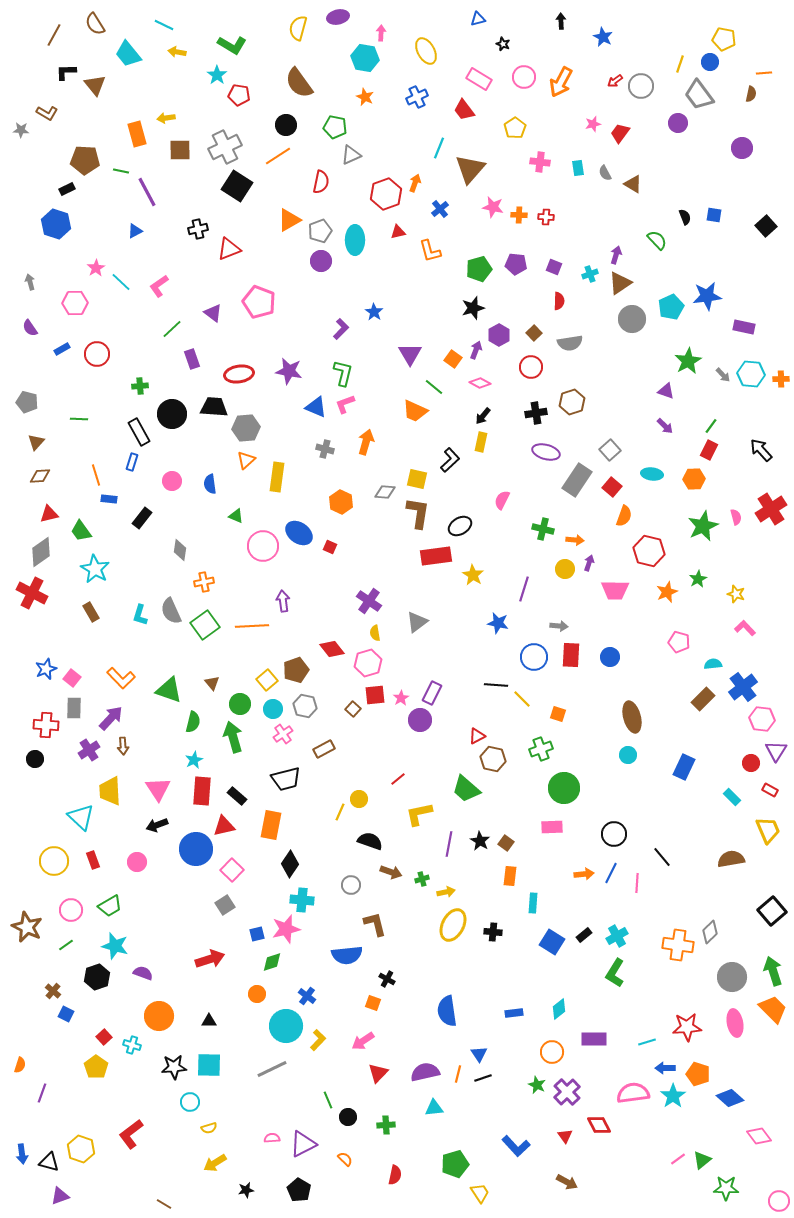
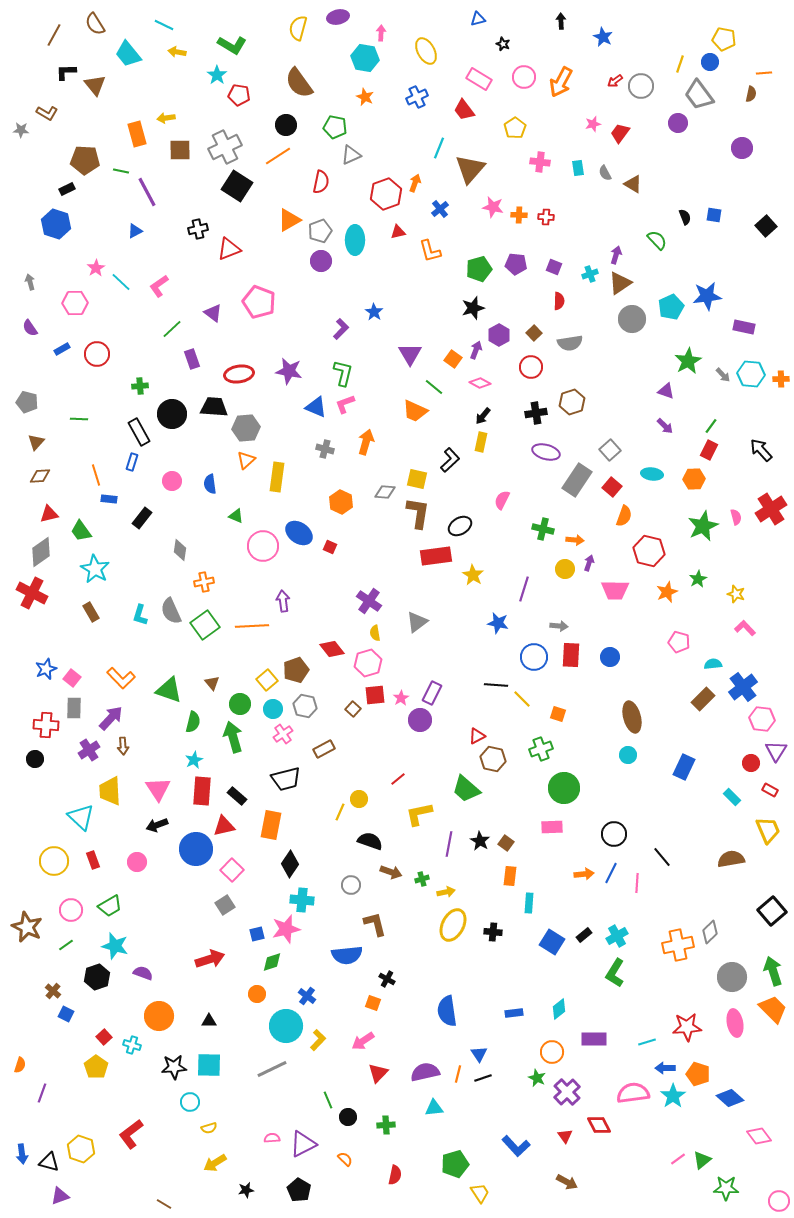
cyan rectangle at (533, 903): moved 4 px left
orange cross at (678, 945): rotated 20 degrees counterclockwise
green star at (537, 1085): moved 7 px up
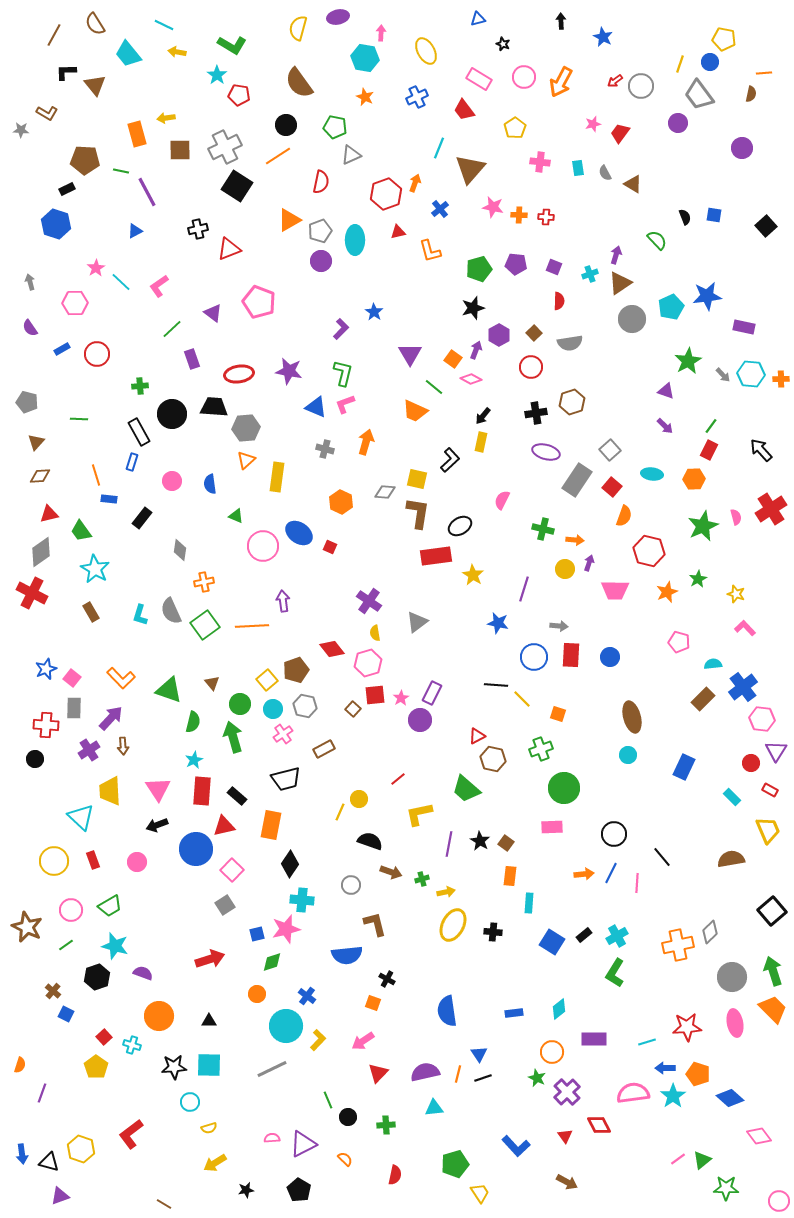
pink diamond at (480, 383): moved 9 px left, 4 px up
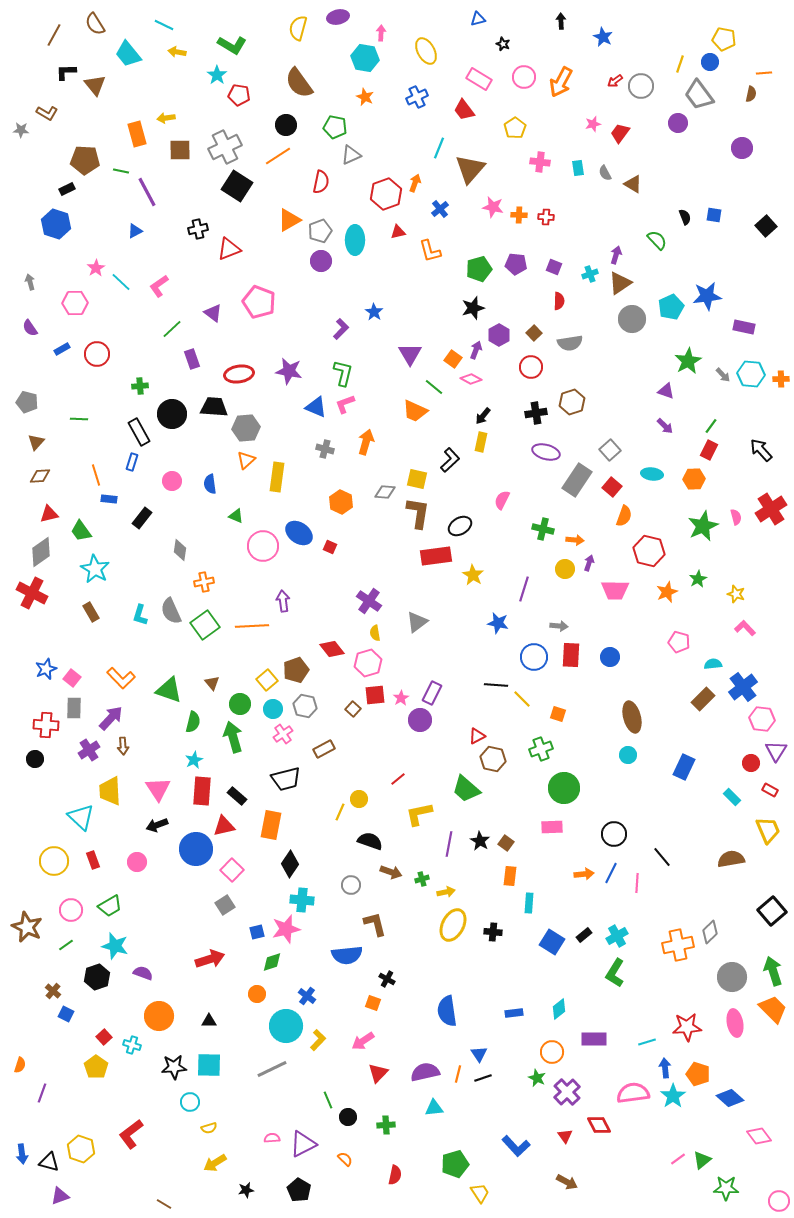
blue square at (257, 934): moved 2 px up
blue arrow at (665, 1068): rotated 84 degrees clockwise
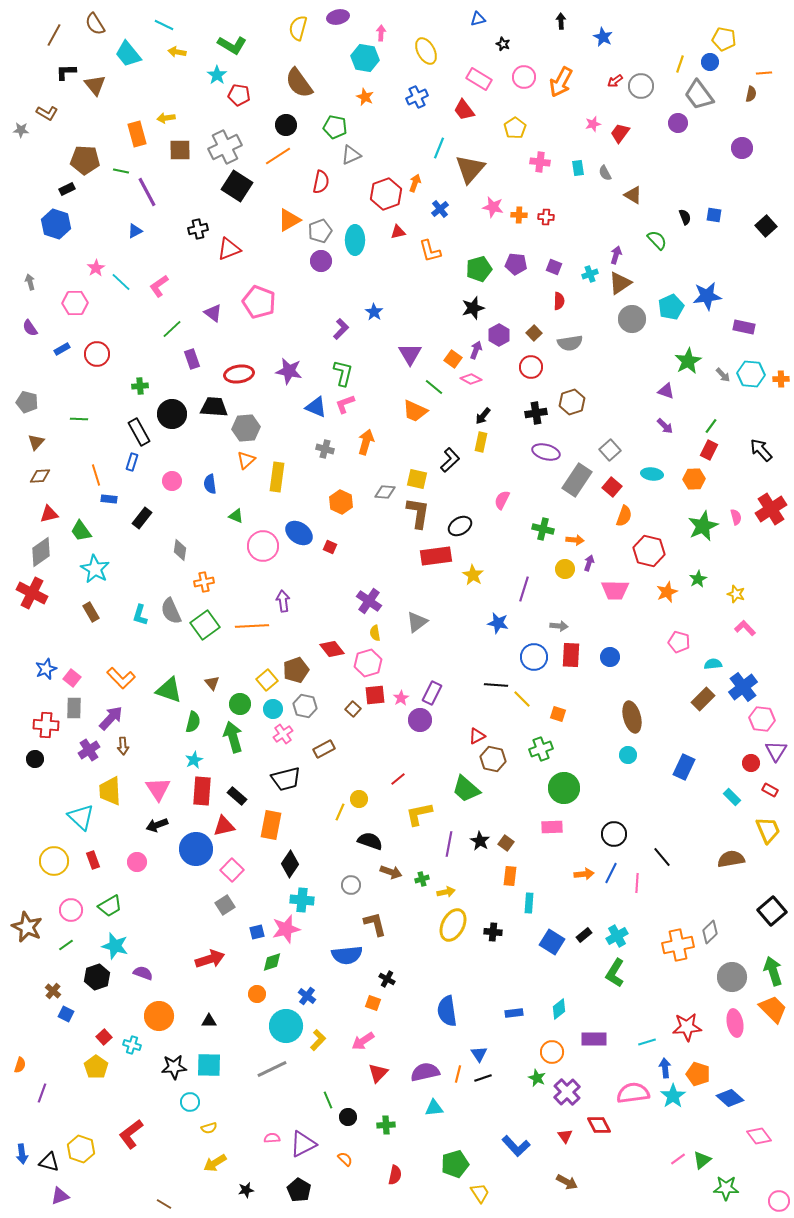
brown triangle at (633, 184): moved 11 px down
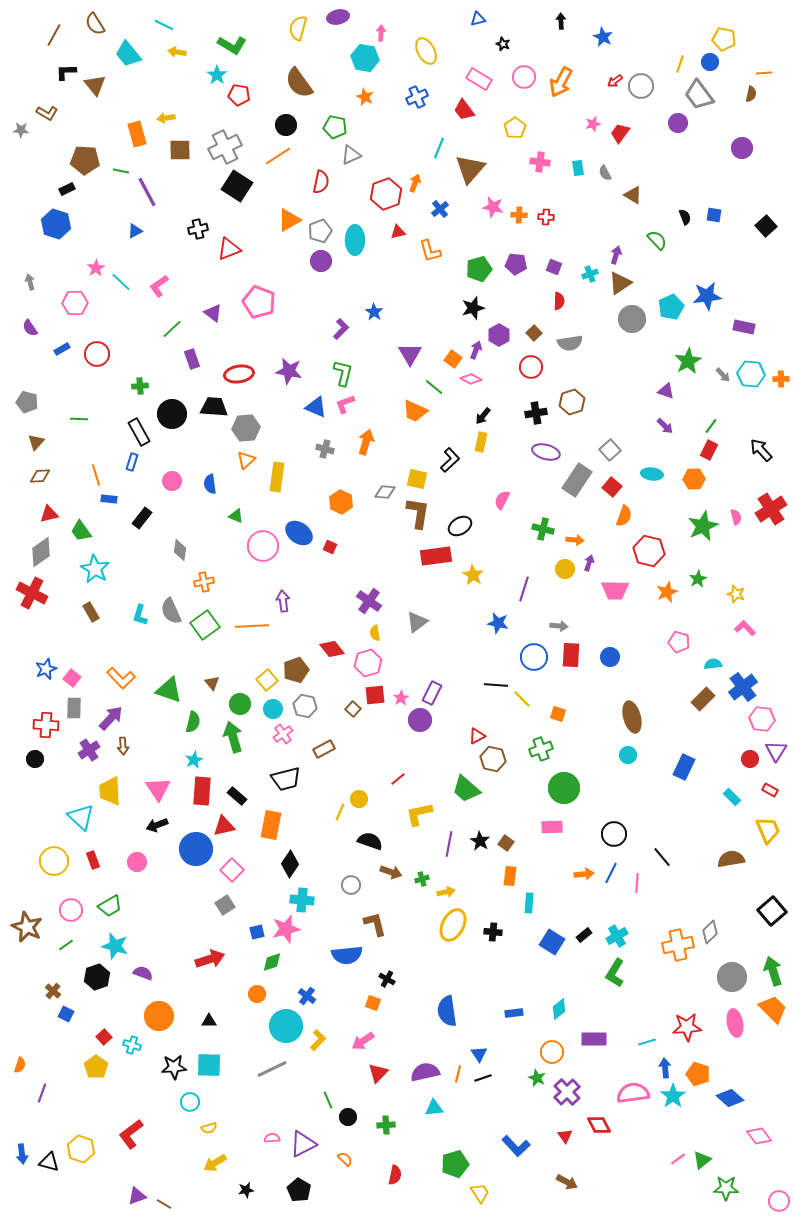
red circle at (751, 763): moved 1 px left, 4 px up
purple triangle at (60, 1196): moved 77 px right
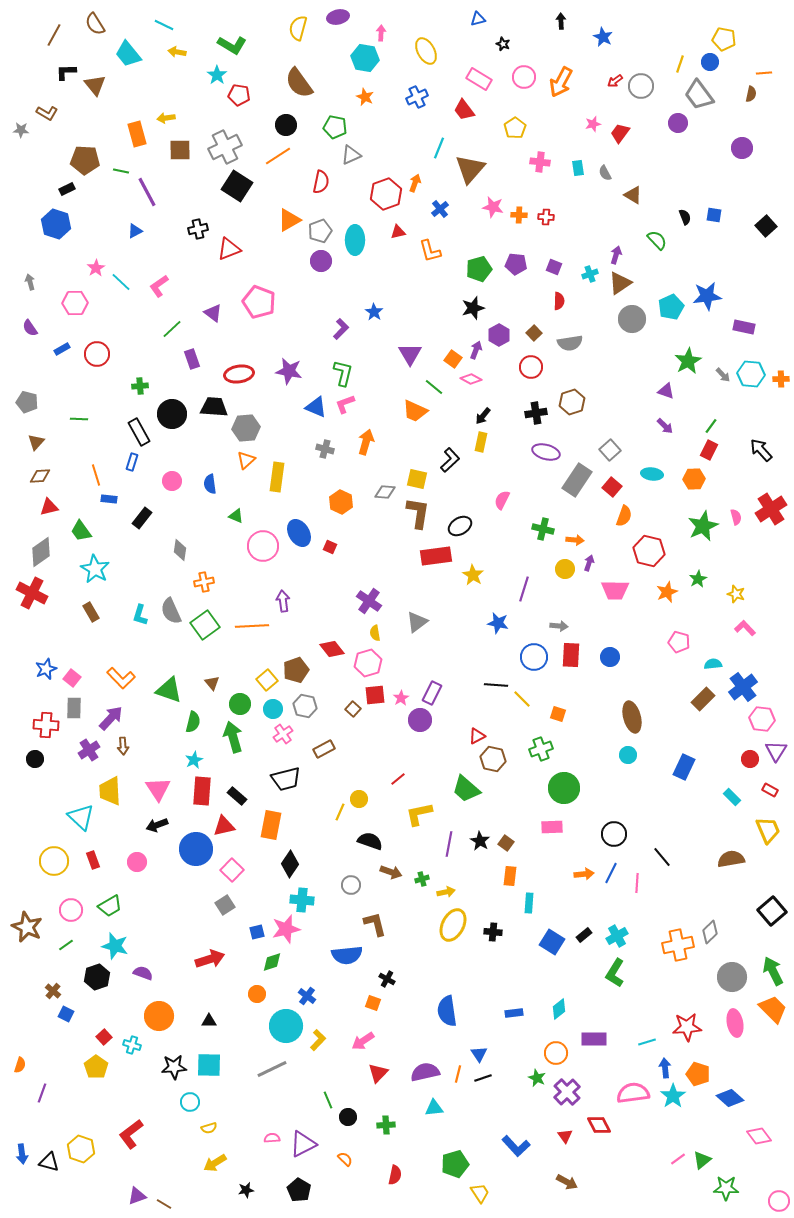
red triangle at (49, 514): moved 7 px up
blue ellipse at (299, 533): rotated 24 degrees clockwise
green arrow at (773, 971): rotated 8 degrees counterclockwise
orange circle at (552, 1052): moved 4 px right, 1 px down
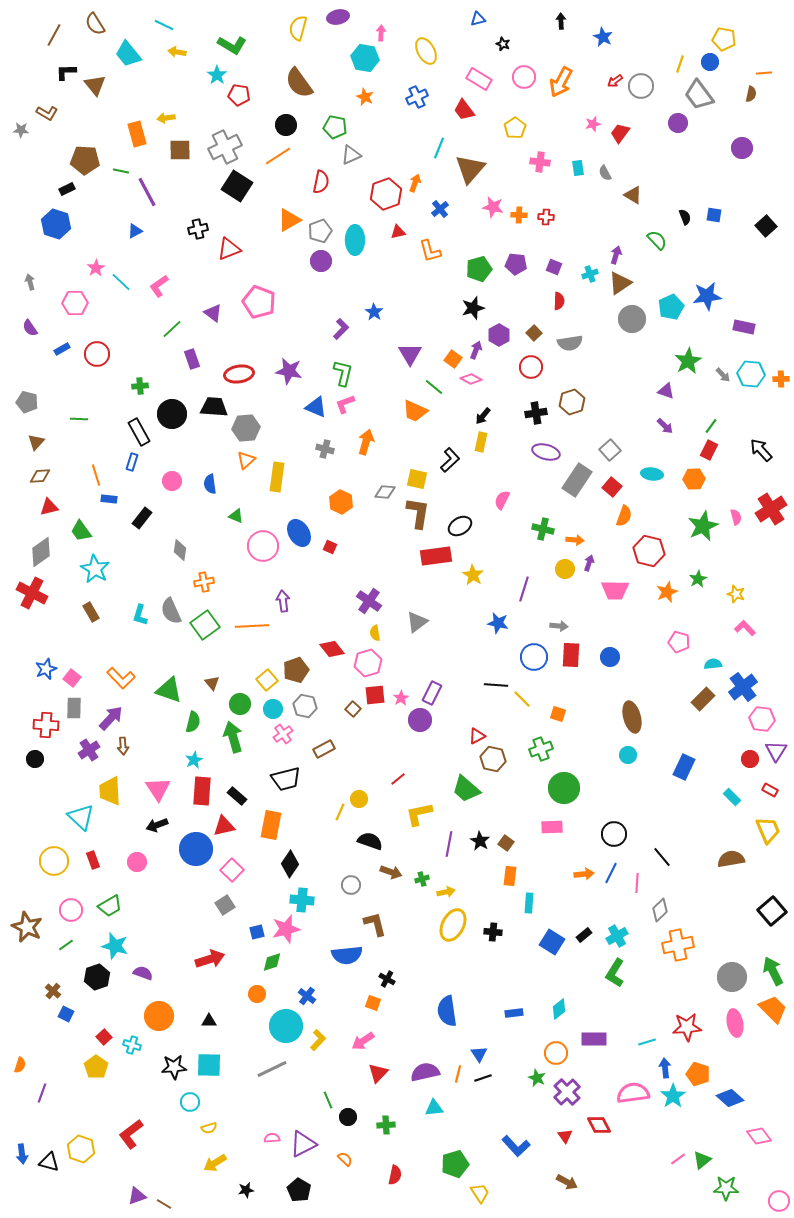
gray diamond at (710, 932): moved 50 px left, 22 px up
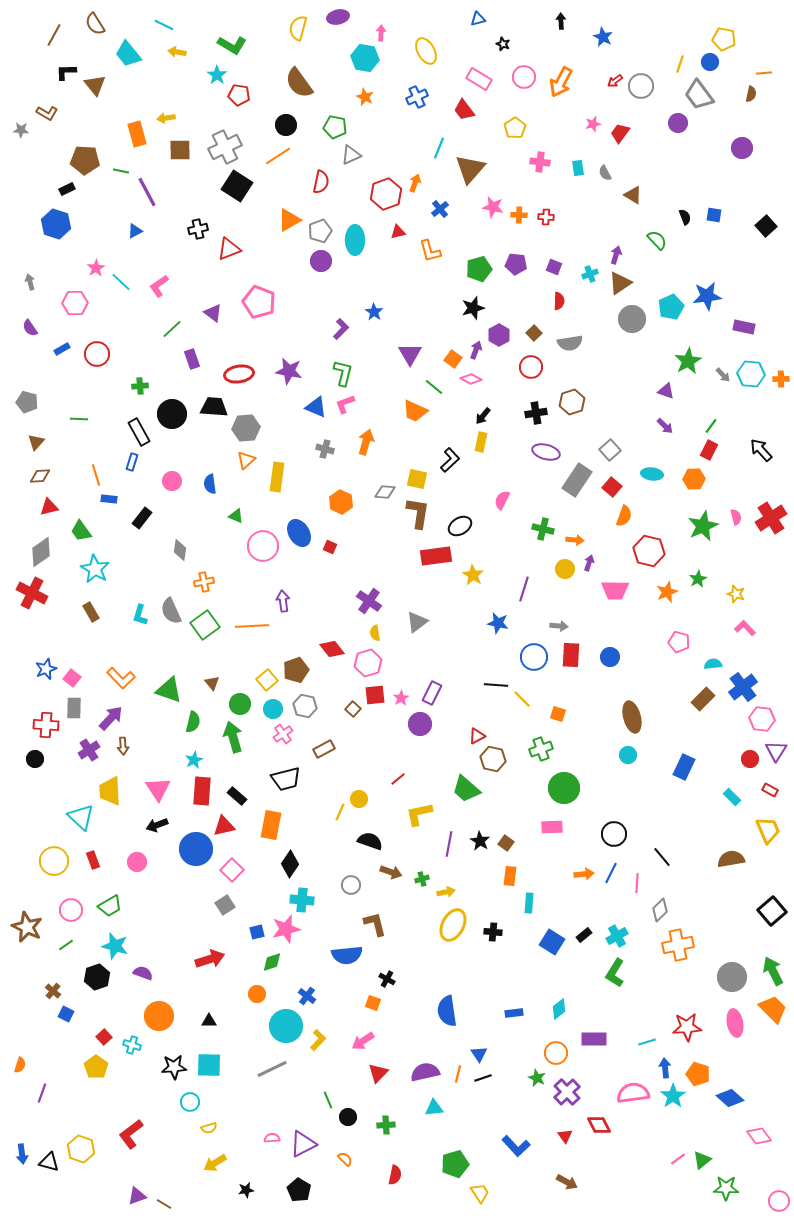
red cross at (771, 509): moved 9 px down
purple circle at (420, 720): moved 4 px down
